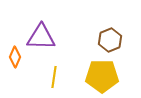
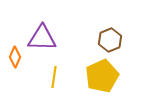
purple triangle: moved 1 px right, 1 px down
yellow pentagon: rotated 24 degrees counterclockwise
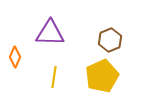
purple triangle: moved 8 px right, 5 px up
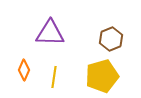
brown hexagon: moved 1 px right, 1 px up
orange diamond: moved 9 px right, 13 px down
yellow pentagon: rotated 8 degrees clockwise
